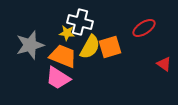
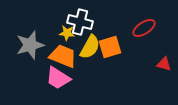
red triangle: rotated 21 degrees counterclockwise
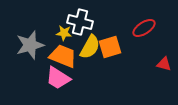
yellow star: moved 3 px left
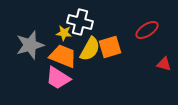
red ellipse: moved 3 px right, 2 px down
yellow semicircle: moved 2 px down
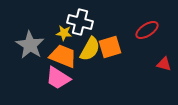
gray star: rotated 24 degrees counterclockwise
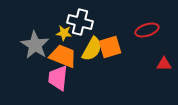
red ellipse: rotated 15 degrees clockwise
gray star: moved 5 px right
yellow semicircle: moved 2 px right
red triangle: rotated 14 degrees counterclockwise
pink trapezoid: rotated 64 degrees clockwise
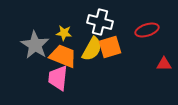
white cross: moved 20 px right
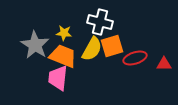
red ellipse: moved 12 px left, 28 px down
orange square: moved 2 px right, 1 px up
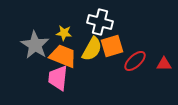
red ellipse: moved 3 px down; rotated 25 degrees counterclockwise
